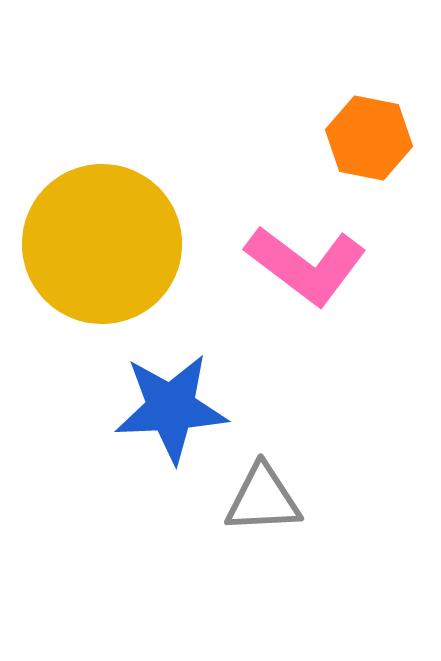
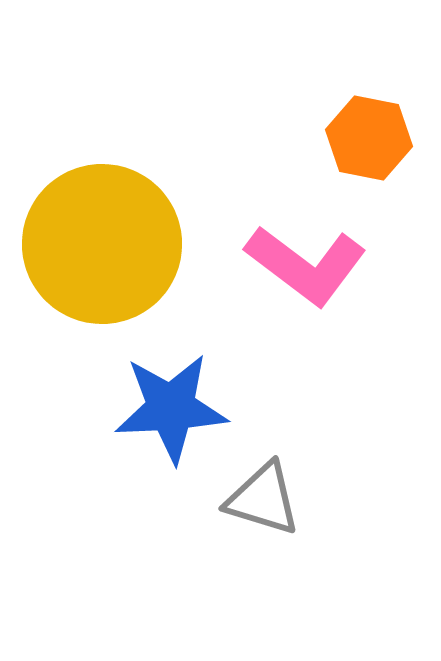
gray triangle: rotated 20 degrees clockwise
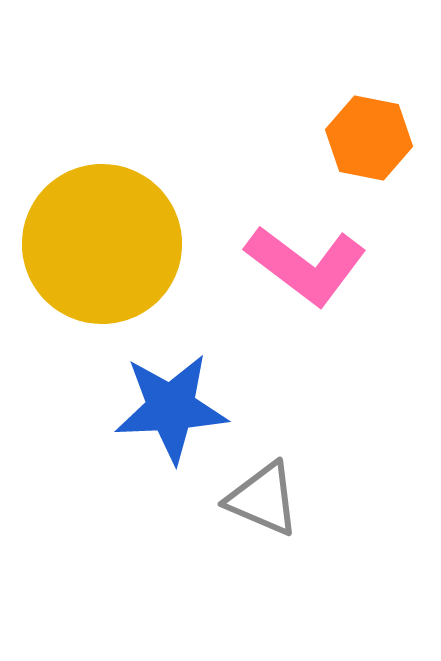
gray triangle: rotated 6 degrees clockwise
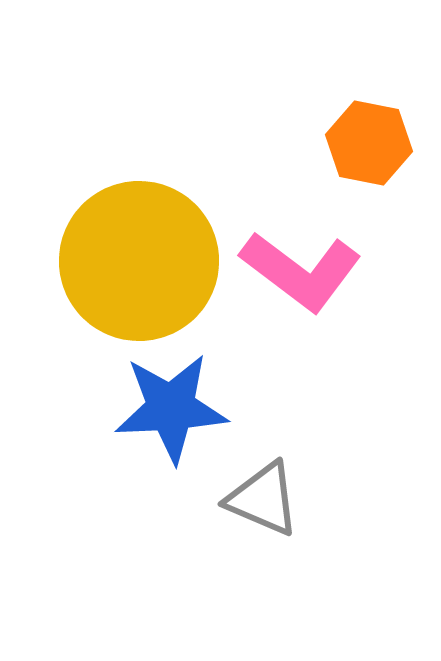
orange hexagon: moved 5 px down
yellow circle: moved 37 px right, 17 px down
pink L-shape: moved 5 px left, 6 px down
